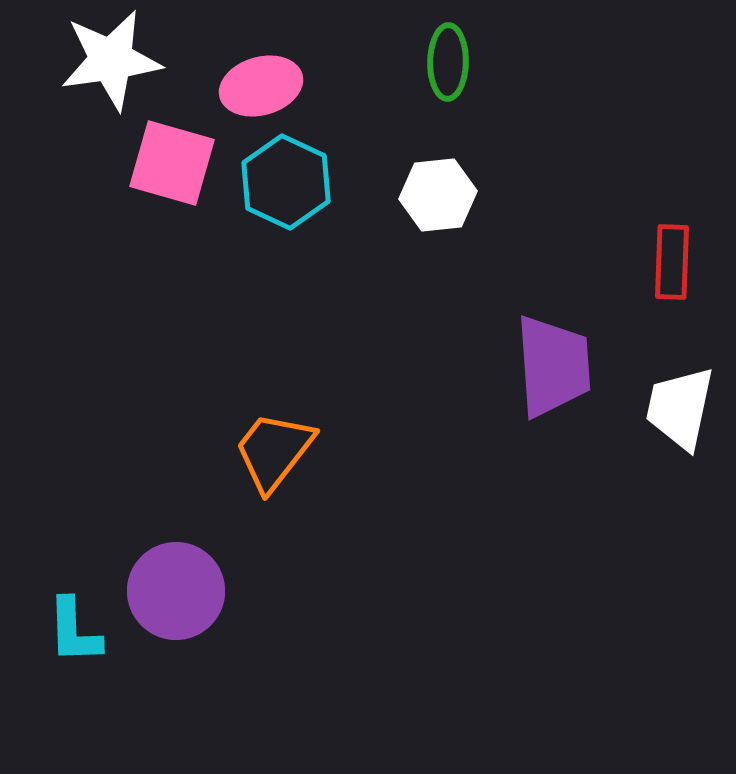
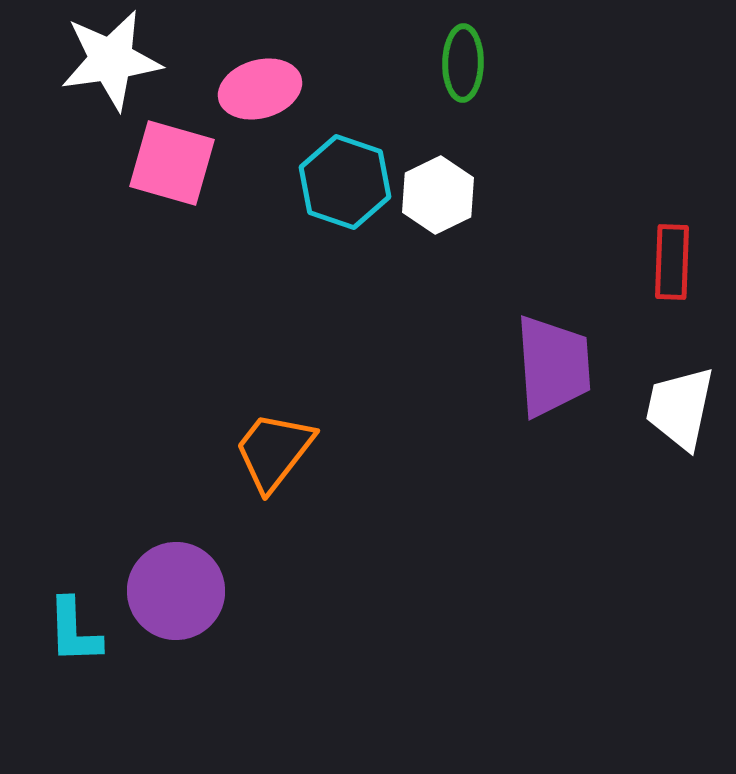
green ellipse: moved 15 px right, 1 px down
pink ellipse: moved 1 px left, 3 px down
cyan hexagon: moved 59 px right; rotated 6 degrees counterclockwise
white hexagon: rotated 20 degrees counterclockwise
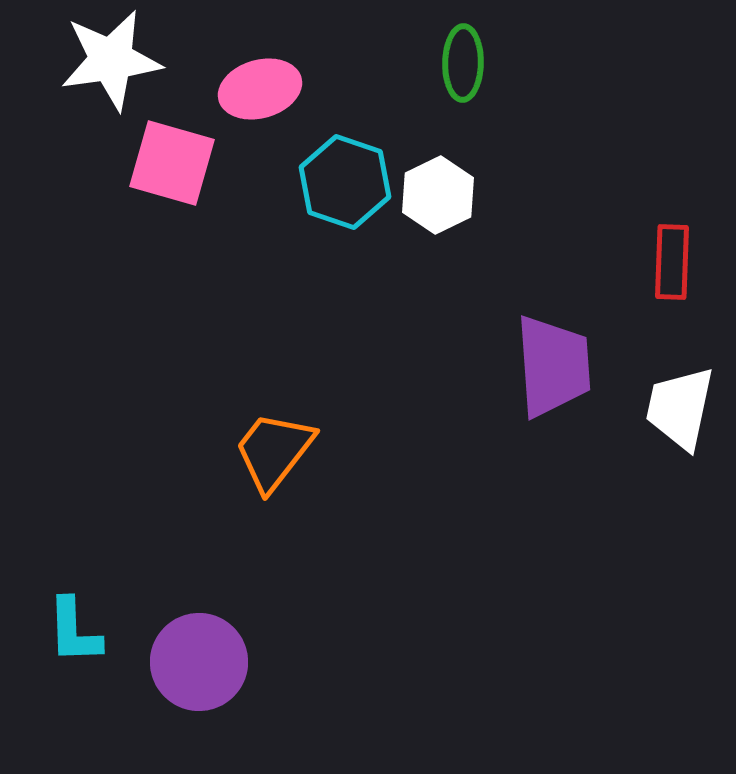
purple circle: moved 23 px right, 71 px down
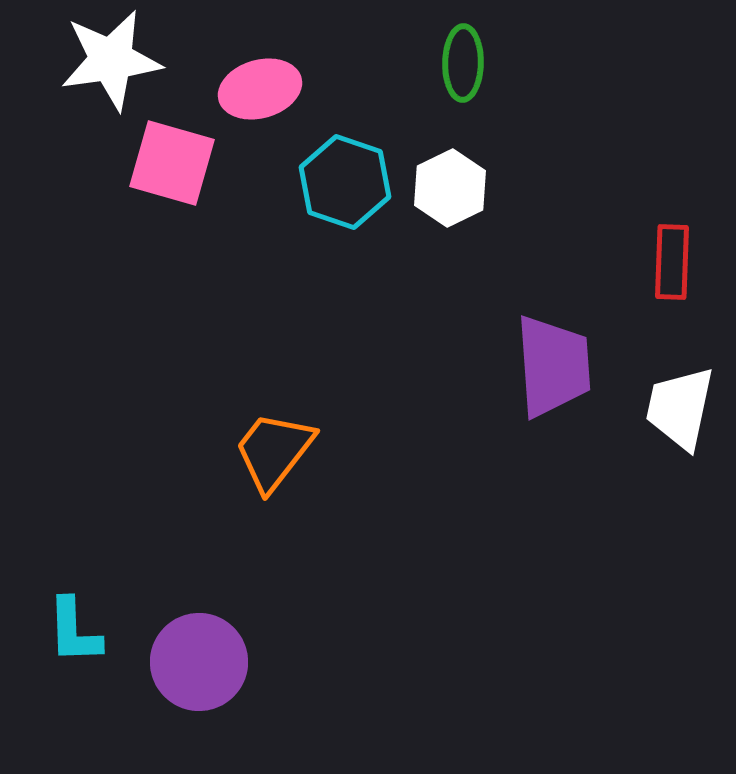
white hexagon: moved 12 px right, 7 px up
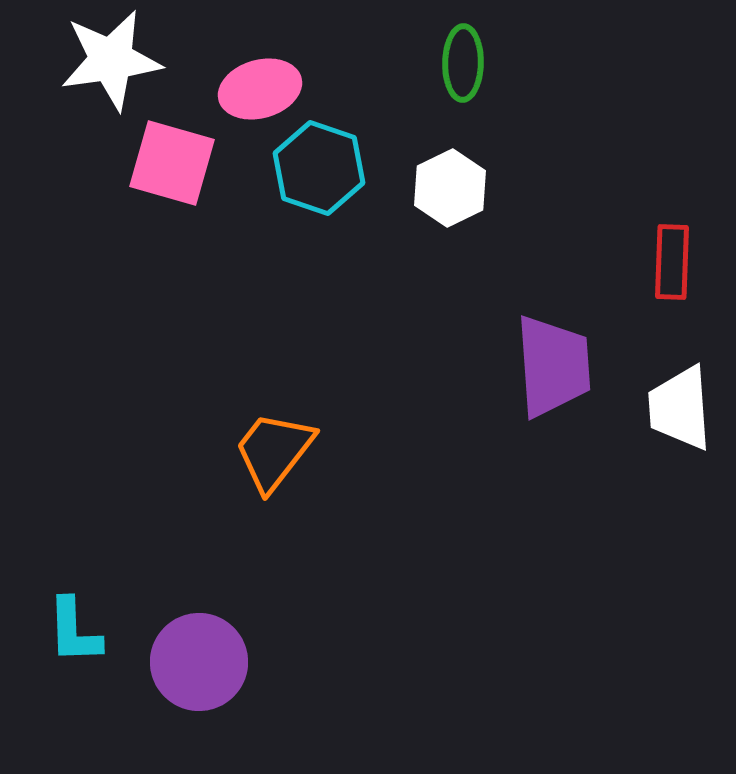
cyan hexagon: moved 26 px left, 14 px up
white trapezoid: rotated 16 degrees counterclockwise
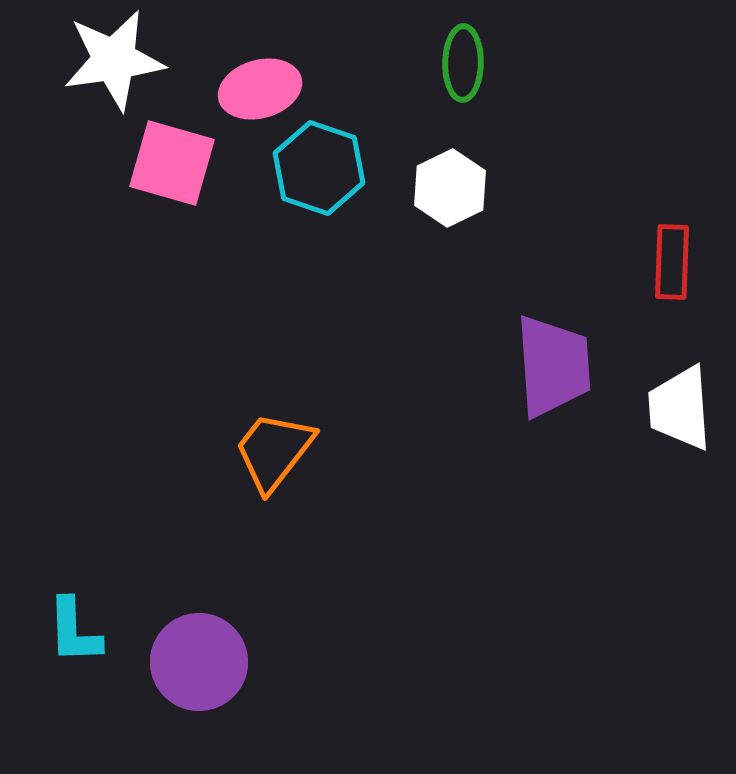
white star: moved 3 px right
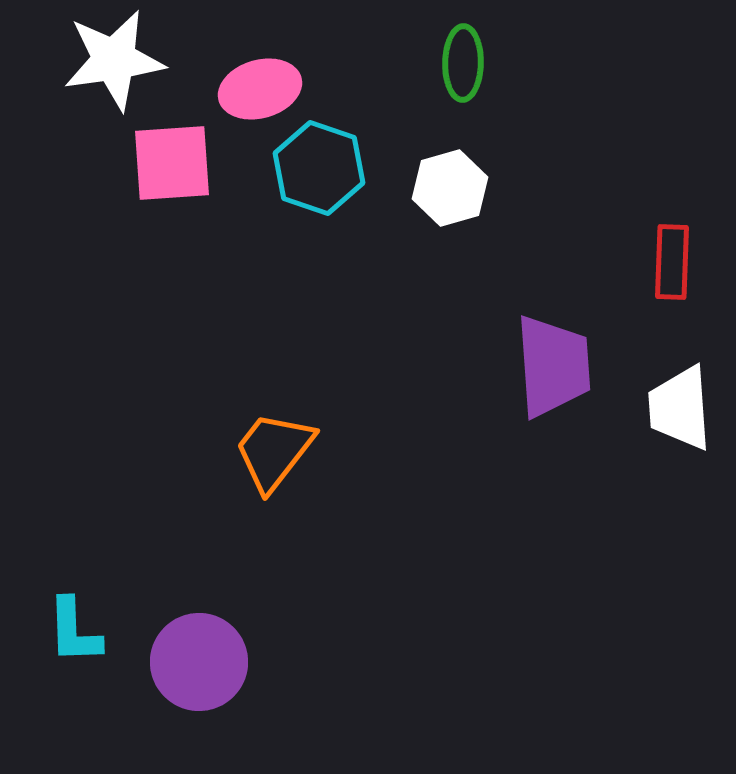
pink square: rotated 20 degrees counterclockwise
white hexagon: rotated 10 degrees clockwise
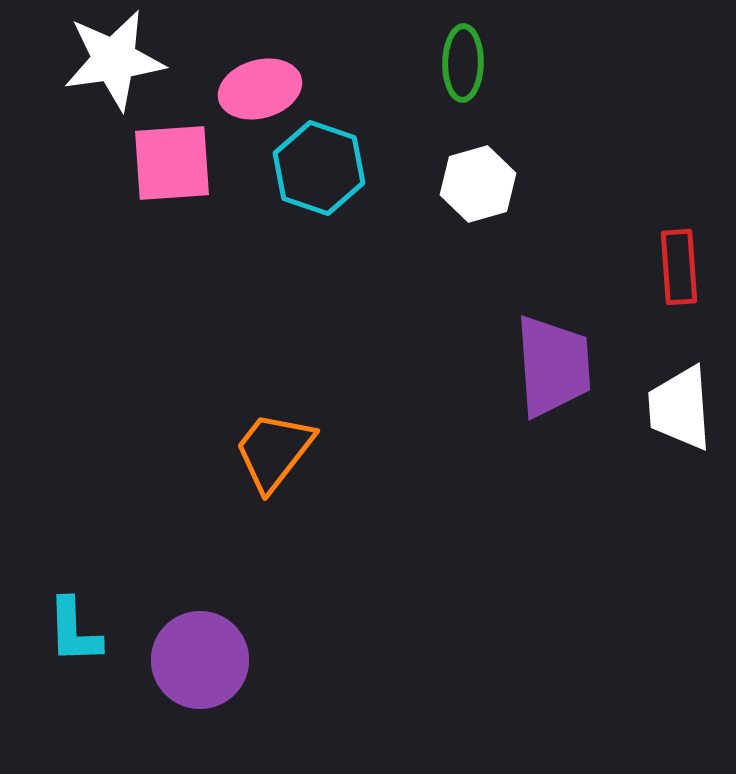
white hexagon: moved 28 px right, 4 px up
red rectangle: moved 7 px right, 5 px down; rotated 6 degrees counterclockwise
purple circle: moved 1 px right, 2 px up
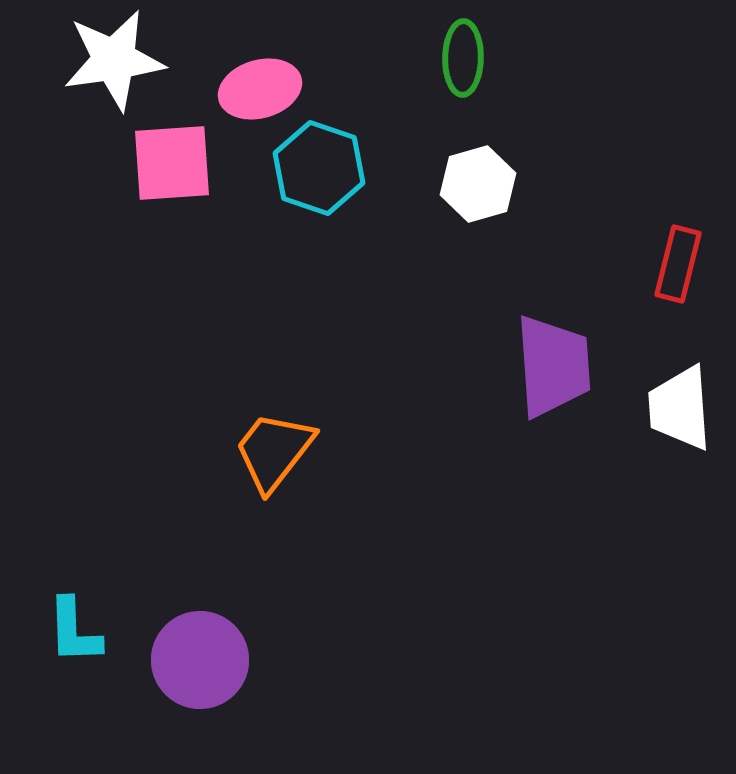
green ellipse: moved 5 px up
red rectangle: moved 1 px left, 3 px up; rotated 18 degrees clockwise
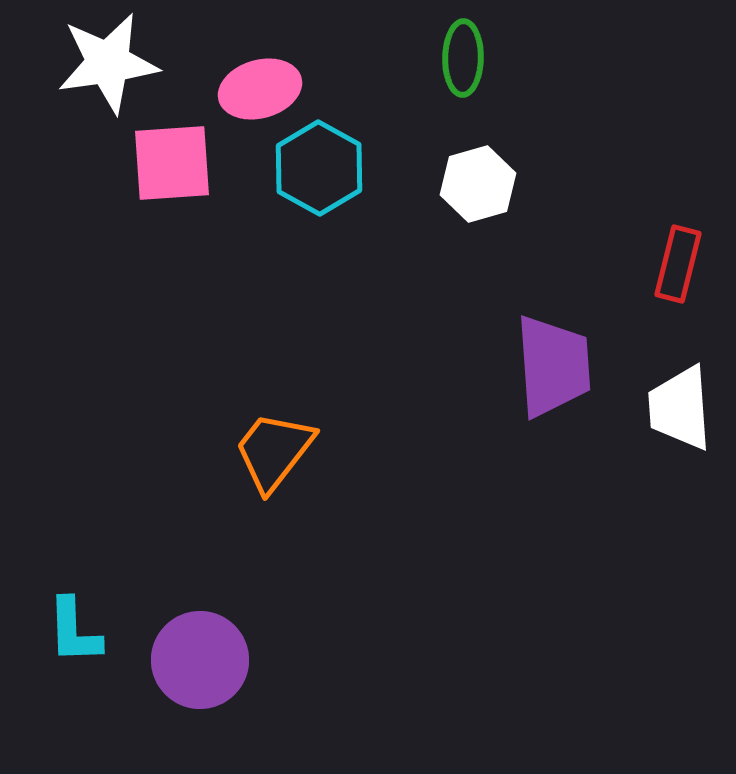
white star: moved 6 px left, 3 px down
cyan hexagon: rotated 10 degrees clockwise
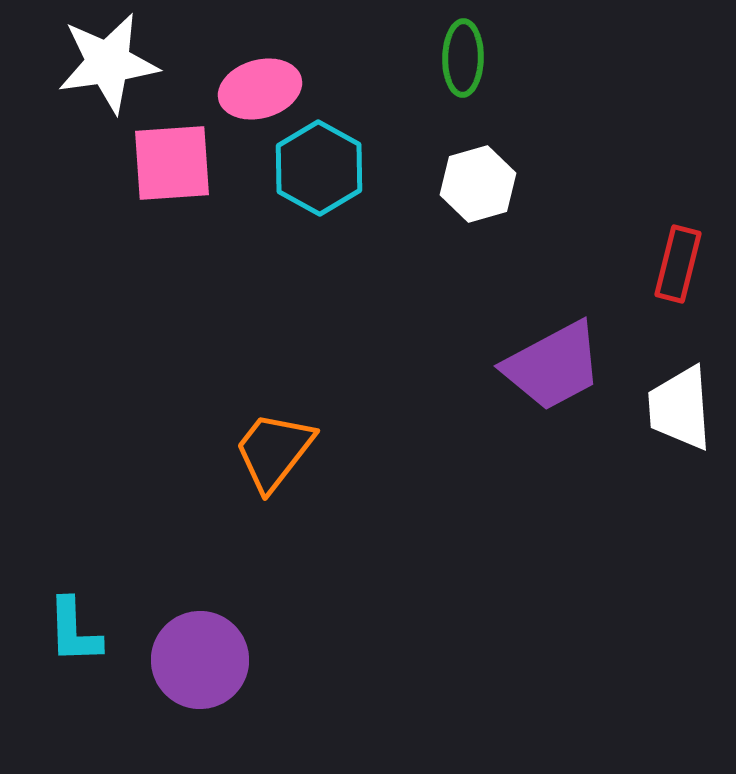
purple trapezoid: rotated 66 degrees clockwise
